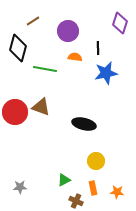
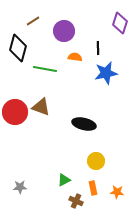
purple circle: moved 4 px left
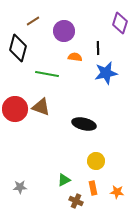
green line: moved 2 px right, 5 px down
red circle: moved 3 px up
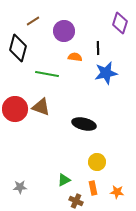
yellow circle: moved 1 px right, 1 px down
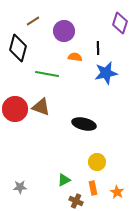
orange star: rotated 24 degrees clockwise
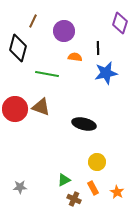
brown line: rotated 32 degrees counterclockwise
orange rectangle: rotated 16 degrees counterclockwise
brown cross: moved 2 px left, 2 px up
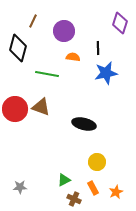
orange semicircle: moved 2 px left
orange star: moved 1 px left; rotated 16 degrees clockwise
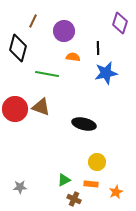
orange rectangle: moved 2 px left, 4 px up; rotated 56 degrees counterclockwise
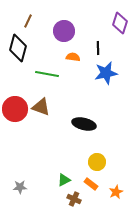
brown line: moved 5 px left
orange rectangle: rotated 32 degrees clockwise
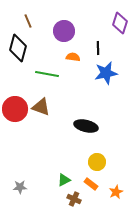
brown line: rotated 48 degrees counterclockwise
black ellipse: moved 2 px right, 2 px down
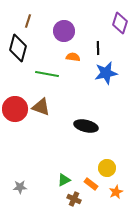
brown line: rotated 40 degrees clockwise
yellow circle: moved 10 px right, 6 px down
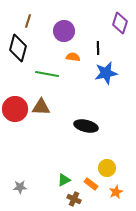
brown triangle: rotated 18 degrees counterclockwise
